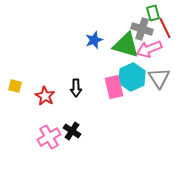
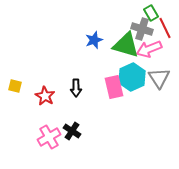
green rectangle: moved 2 px left; rotated 14 degrees counterclockwise
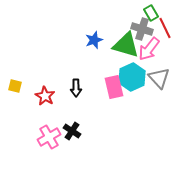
pink arrow: rotated 30 degrees counterclockwise
gray triangle: rotated 10 degrees counterclockwise
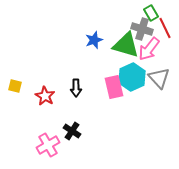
pink cross: moved 1 px left, 8 px down
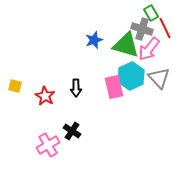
cyan hexagon: moved 1 px left, 1 px up
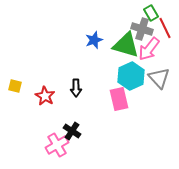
pink rectangle: moved 5 px right, 12 px down
pink cross: moved 9 px right
